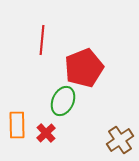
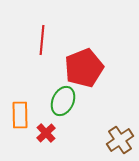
orange rectangle: moved 3 px right, 10 px up
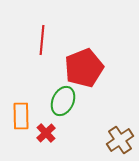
orange rectangle: moved 1 px right, 1 px down
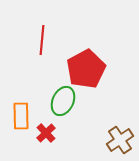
red pentagon: moved 2 px right, 1 px down; rotated 6 degrees counterclockwise
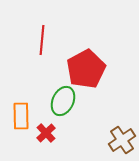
brown cross: moved 2 px right
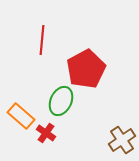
green ellipse: moved 2 px left
orange rectangle: rotated 48 degrees counterclockwise
red cross: rotated 12 degrees counterclockwise
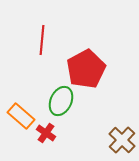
brown cross: rotated 12 degrees counterclockwise
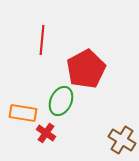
orange rectangle: moved 2 px right, 3 px up; rotated 32 degrees counterclockwise
brown cross: rotated 12 degrees counterclockwise
